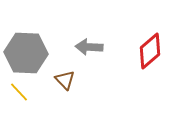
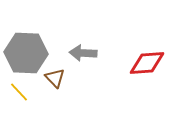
gray arrow: moved 6 px left, 6 px down
red diamond: moved 3 px left, 12 px down; rotated 36 degrees clockwise
brown triangle: moved 10 px left, 2 px up
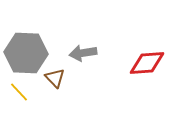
gray arrow: rotated 12 degrees counterclockwise
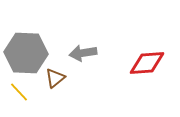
brown triangle: rotated 35 degrees clockwise
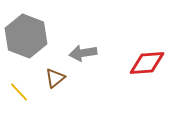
gray hexagon: moved 17 px up; rotated 18 degrees clockwise
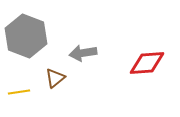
yellow line: rotated 55 degrees counterclockwise
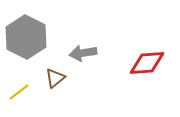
gray hexagon: moved 1 px down; rotated 6 degrees clockwise
yellow line: rotated 30 degrees counterclockwise
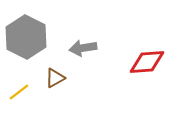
gray arrow: moved 5 px up
red diamond: moved 1 px up
brown triangle: rotated 10 degrees clockwise
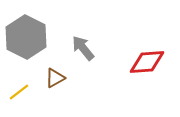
gray arrow: rotated 60 degrees clockwise
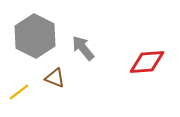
gray hexagon: moved 9 px right, 1 px up
brown triangle: rotated 50 degrees clockwise
